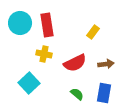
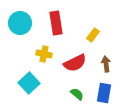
red rectangle: moved 9 px right, 2 px up
yellow rectangle: moved 3 px down
brown arrow: rotated 91 degrees counterclockwise
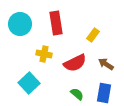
cyan circle: moved 1 px down
brown arrow: rotated 49 degrees counterclockwise
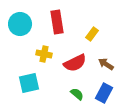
red rectangle: moved 1 px right, 1 px up
yellow rectangle: moved 1 px left, 1 px up
cyan square: rotated 30 degrees clockwise
blue rectangle: rotated 18 degrees clockwise
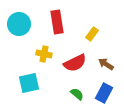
cyan circle: moved 1 px left
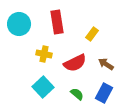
cyan square: moved 14 px right, 4 px down; rotated 30 degrees counterclockwise
